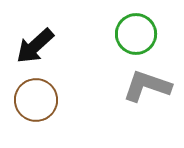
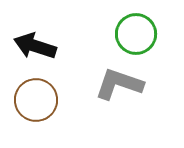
black arrow: rotated 60 degrees clockwise
gray L-shape: moved 28 px left, 2 px up
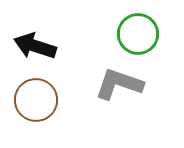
green circle: moved 2 px right
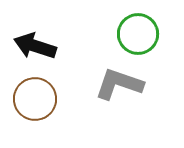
brown circle: moved 1 px left, 1 px up
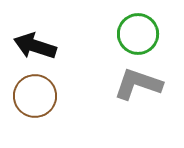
gray L-shape: moved 19 px right
brown circle: moved 3 px up
